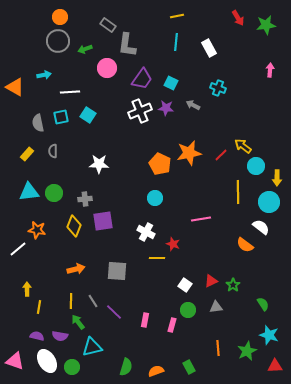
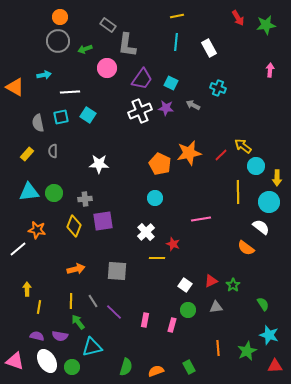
white cross at (146, 232): rotated 18 degrees clockwise
orange semicircle at (245, 245): moved 1 px right, 3 px down
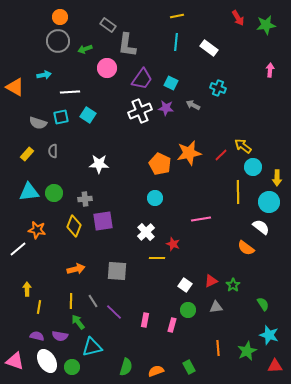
white rectangle at (209, 48): rotated 24 degrees counterclockwise
gray semicircle at (38, 123): rotated 60 degrees counterclockwise
cyan circle at (256, 166): moved 3 px left, 1 px down
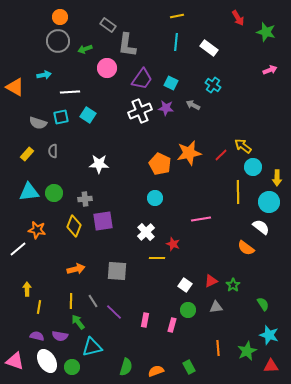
green star at (266, 25): moved 7 px down; rotated 24 degrees clockwise
pink arrow at (270, 70): rotated 64 degrees clockwise
cyan cross at (218, 88): moved 5 px left, 3 px up; rotated 14 degrees clockwise
red triangle at (275, 366): moved 4 px left
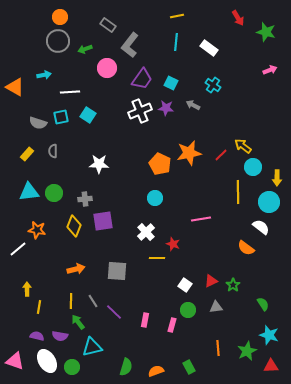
gray L-shape at (127, 45): moved 3 px right; rotated 30 degrees clockwise
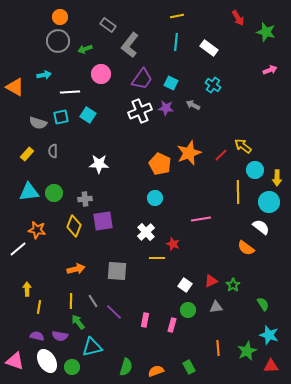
pink circle at (107, 68): moved 6 px left, 6 px down
orange star at (189, 153): rotated 10 degrees counterclockwise
cyan circle at (253, 167): moved 2 px right, 3 px down
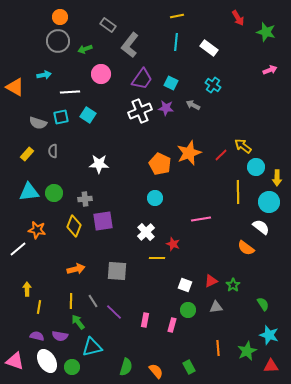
cyan circle at (255, 170): moved 1 px right, 3 px up
white square at (185, 285): rotated 16 degrees counterclockwise
orange semicircle at (156, 371): rotated 70 degrees clockwise
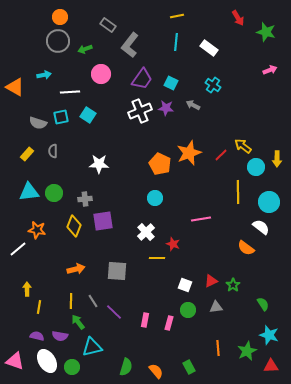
yellow arrow at (277, 178): moved 19 px up
pink rectangle at (172, 325): moved 3 px left, 2 px up
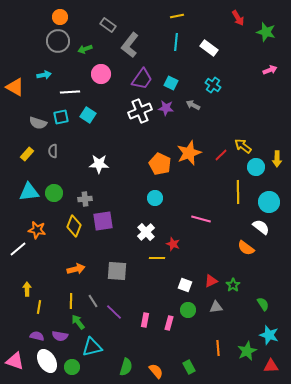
pink line at (201, 219): rotated 24 degrees clockwise
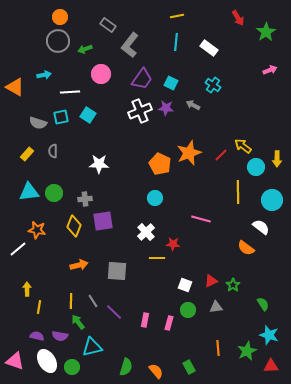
green star at (266, 32): rotated 24 degrees clockwise
cyan circle at (269, 202): moved 3 px right, 2 px up
red star at (173, 244): rotated 16 degrees counterclockwise
orange arrow at (76, 269): moved 3 px right, 4 px up
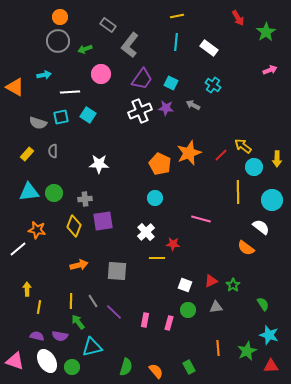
cyan circle at (256, 167): moved 2 px left
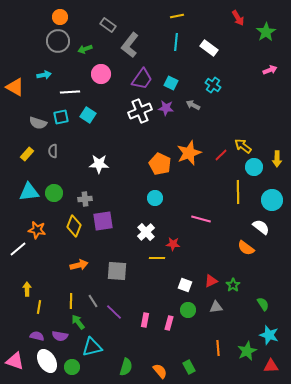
orange semicircle at (156, 371): moved 4 px right
